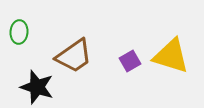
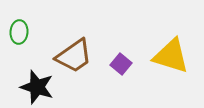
purple square: moved 9 px left, 3 px down; rotated 20 degrees counterclockwise
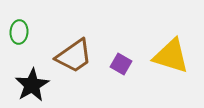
purple square: rotated 10 degrees counterclockwise
black star: moved 5 px left, 2 px up; rotated 24 degrees clockwise
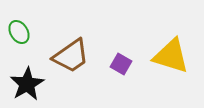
green ellipse: rotated 35 degrees counterclockwise
brown trapezoid: moved 3 px left
black star: moved 5 px left, 1 px up
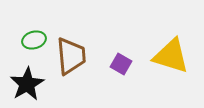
green ellipse: moved 15 px right, 8 px down; rotated 75 degrees counterclockwise
brown trapezoid: rotated 60 degrees counterclockwise
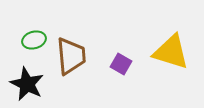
yellow triangle: moved 4 px up
black star: rotated 16 degrees counterclockwise
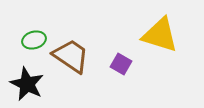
yellow triangle: moved 11 px left, 17 px up
brown trapezoid: rotated 51 degrees counterclockwise
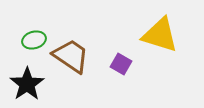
black star: rotated 12 degrees clockwise
